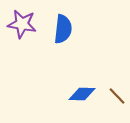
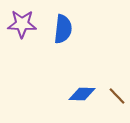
purple star: rotated 8 degrees counterclockwise
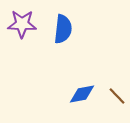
blue diamond: rotated 12 degrees counterclockwise
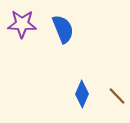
blue semicircle: rotated 28 degrees counterclockwise
blue diamond: rotated 56 degrees counterclockwise
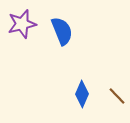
purple star: rotated 16 degrees counterclockwise
blue semicircle: moved 1 px left, 2 px down
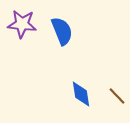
purple star: rotated 20 degrees clockwise
blue diamond: moved 1 px left; rotated 32 degrees counterclockwise
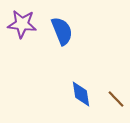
brown line: moved 1 px left, 3 px down
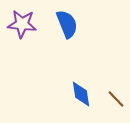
blue semicircle: moved 5 px right, 7 px up
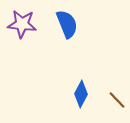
blue diamond: rotated 36 degrees clockwise
brown line: moved 1 px right, 1 px down
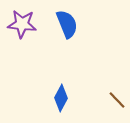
blue diamond: moved 20 px left, 4 px down
